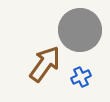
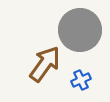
blue cross: moved 3 px down
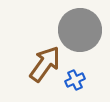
blue cross: moved 6 px left
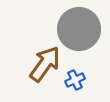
gray circle: moved 1 px left, 1 px up
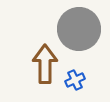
brown arrow: rotated 36 degrees counterclockwise
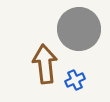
brown arrow: rotated 6 degrees counterclockwise
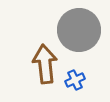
gray circle: moved 1 px down
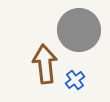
blue cross: rotated 12 degrees counterclockwise
